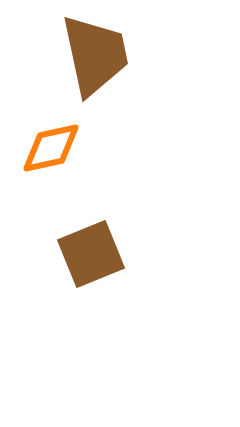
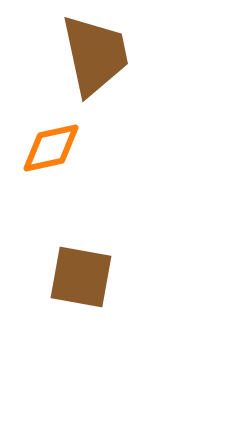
brown square: moved 10 px left, 23 px down; rotated 32 degrees clockwise
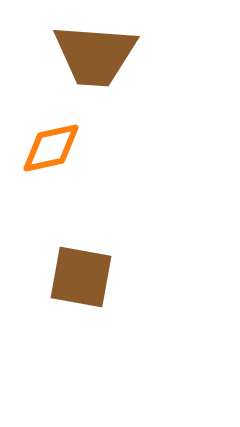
brown trapezoid: rotated 106 degrees clockwise
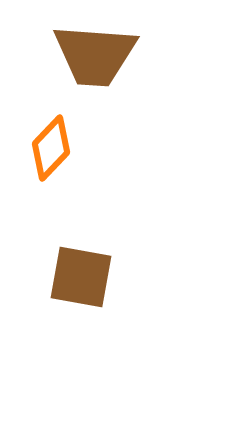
orange diamond: rotated 34 degrees counterclockwise
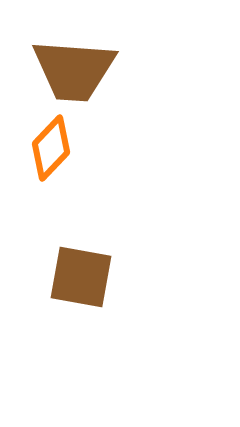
brown trapezoid: moved 21 px left, 15 px down
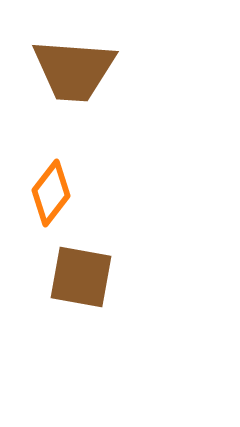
orange diamond: moved 45 px down; rotated 6 degrees counterclockwise
